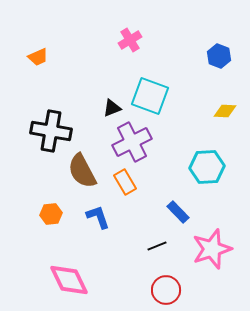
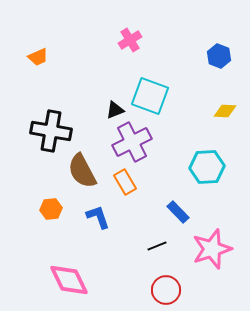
black triangle: moved 3 px right, 2 px down
orange hexagon: moved 5 px up
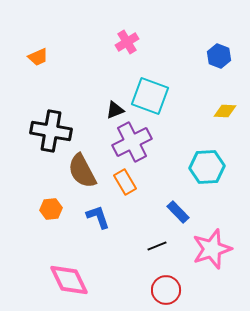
pink cross: moved 3 px left, 2 px down
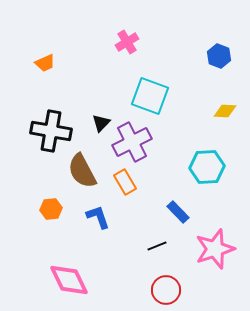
orange trapezoid: moved 7 px right, 6 px down
black triangle: moved 14 px left, 13 px down; rotated 24 degrees counterclockwise
pink star: moved 3 px right
